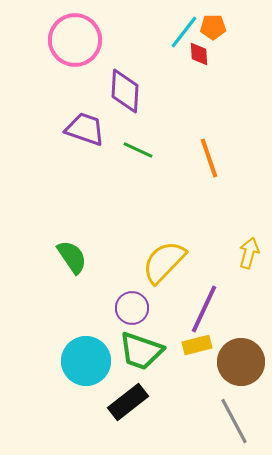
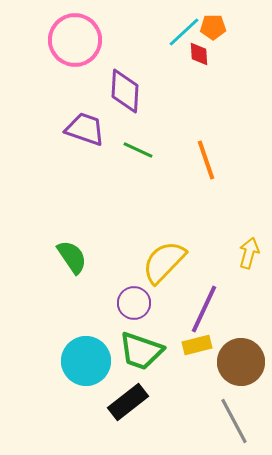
cyan line: rotated 9 degrees clockwise
orange line: moved 3 px left, 2 px down
purple circle: moved 2 px right, 5 px up
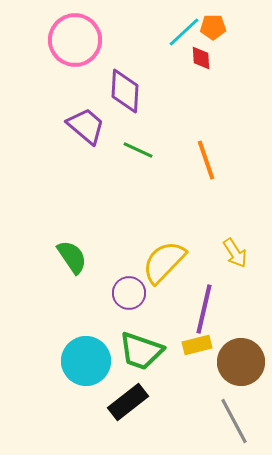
red diamond: moved 2 px right, 4 px down
purple trapezoid: moved 1 px right, 3 px up; rotated 21 degrees clockwise
yellow arrow: moved 14 px left; rotated 132 degrees clockwise
purple circle: moved 5 px left, 10 px up
purple line: rotated 12 degrees counterclockwise
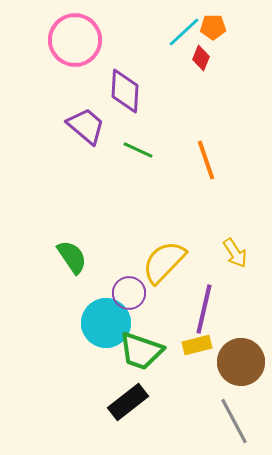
red diamond: rotated 25 degrees clockwise
cyan circle: moved 20 px right, 38 px up
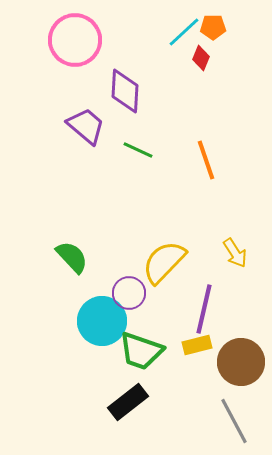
green semicircle: rotated 9 degrees counterclockwise
cyan circle: moved 4 px left, 2 px up
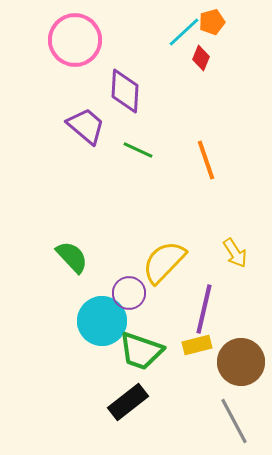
orange pentagon: moved 1 px left, 5 px up; rotated 15 degrees counterclockwise
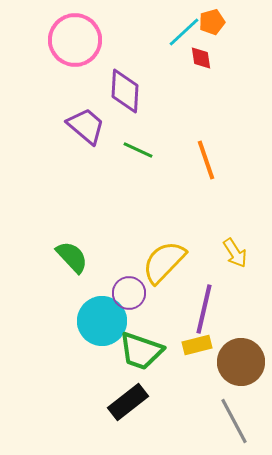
red diamond: rotated 30 degrees counterclockwise
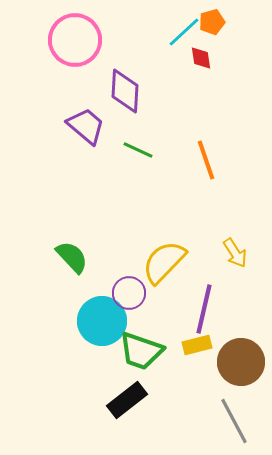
black rectangle: moved 1 px left, 2 px up
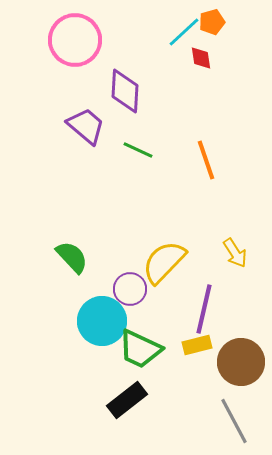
purple circle: moved 1 px right, 4 px up
green trapezoid: moved 1 px left, 2 px up; rotated 6 degrees clockwise
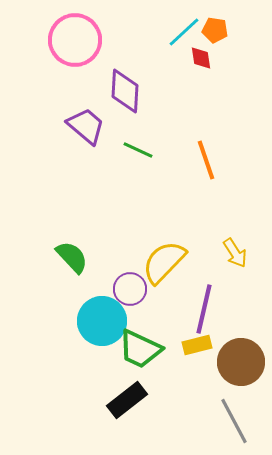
orange pentagon: moved 3 px right, 8 px down; rotated 25 degrees clockwise
